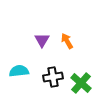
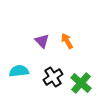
purple triangle: moved 1 px down; rotated 14 degrees counterclockwise
black cross: rotated 24 degrees counterclockwise
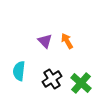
purple triangle: moved 3 px right
cyan semicircle: rotated 78 degrees counterclockwise
black cross: moved 1 px left, 2 px down
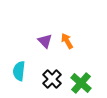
black cross: rotated 12 degrees counterclockwise
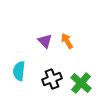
black cross: rotated 24 degrees clockwise
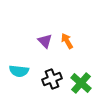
cyan semicircle: rotated 90 degrees counterclockwise
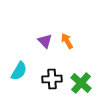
cyan semicircle: rotated 66 degrees counterclockwise
black cross: rotated 18 degrees clockwise
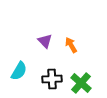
orange arrow: moved 4 px right, 4 px down
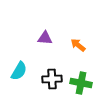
purple triangle: moved 3 px up; rotated 42 degrees counterclockwise
orange arrow: moved 7 px right; rotated 21 degrees counterclockwise
green cross: rotated 30 degrees counterclockwise
